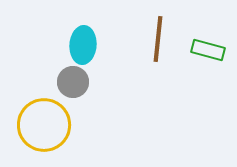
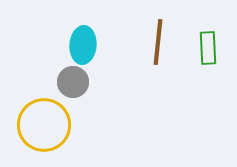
brown line: moved 3 px down
green rectangle: moved 2 px up; rotated 72 degrees clockwise
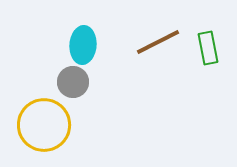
brown line: rotated 57 degrees clockwise
green rectangle: rotated 8 degrees counterclockwise
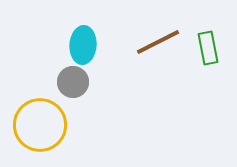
yellow circle: moved 4 px left
